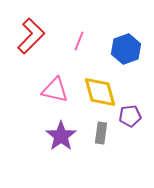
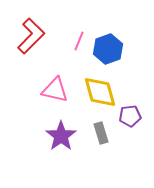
blue hexagon: moved 18 px left
gray rectangle: rotated 25 degrees counterclockwise
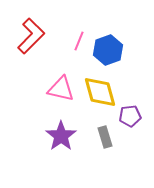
blue hexagon: moved 1 px down
pink triangle: moved 6 px right, 1 px up
gray rectangle: moved 4 px right, 4 px down
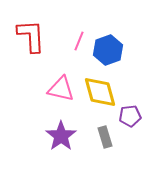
red L-shape: rotated 48 degrees counterclockwise
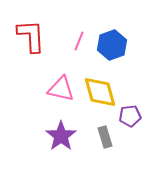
blue hexagon: moved 4 px right, 5 px up
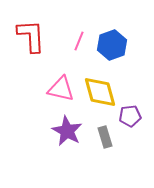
purple star: moved 6 px right, 5 px up; rotated 8 degrees counterclockwise
